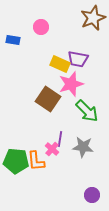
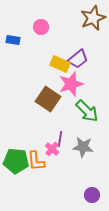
purple trapezoid: rotated 50 degrees counterclockwise
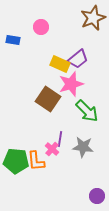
purple circle: moved 5 px right, 1 px down
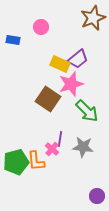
green pentagon: moved 1 px down; rotated 20 degrees counterclockwise
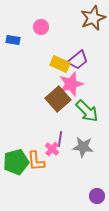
purple trapezoid: moved 1 px down
brown square: moved 10 px right; rotated 15 degrees clockwise
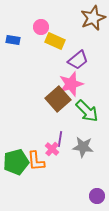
yellow rectangle: moved 5 px left, 23 px up
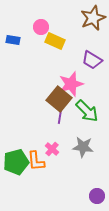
purple trapezoid: moved 14 px right; rotated 70 degrees clockwise
brown square: moved 1 px right; rotated 10 degrees counterclockwise
purple line: moved 23 px up
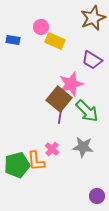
green pentagon: moved 1 px right, 3 px down
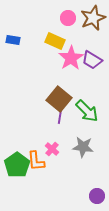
pink circle: moved 27 px right, 9 px up
pink star: moved 26 px up; rotated 15 degrees counterclockwise
green pentagon: rotated 20 degrees counterclockwise
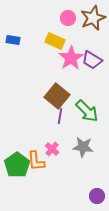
brown square: moved 2 px left, 3 px up
